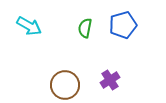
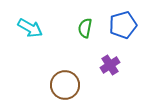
cyan arrow: moved 1 px right, 2 px down
purple cross: moved 15 px up
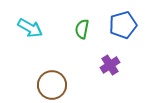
green semicircle: moved 3 px left, 1 px down
brown circle: moved 13 px left
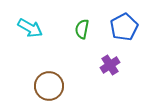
blue pentagon: moved 1 px right, 2 px down; rotated 12 degrees counterclockwise
brown circle: moved 3 px left, 1 px down
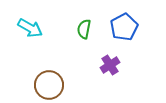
green semicircle: moved 2 px right
brown circle: moved 1 px up
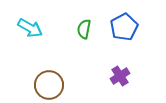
purple cross: moved 10 px right, 11 px down
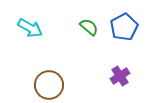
green semicircle: moved 5 px right, 2 px up; rotated 120 degrees clockwise
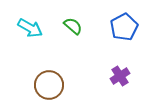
green semicircle: moved 16 px left, 1 px up
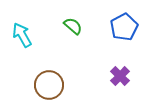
cyan arrow: moved 8 px left, 7 px down; rotated 150 degrees counterclockwise
purple cross: rotated 12 degrees counterclockwise
